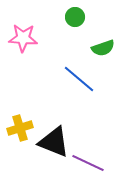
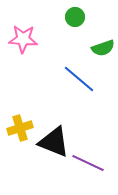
pink star: moved 1 px down
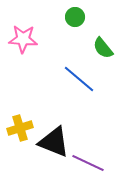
green semicircle: rotated 70 degrees clockwise
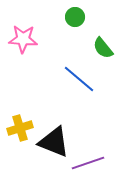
purple line: rotated 44 degrees counterclockwise
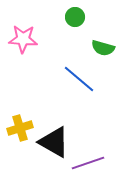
green semicircle: rotated 35 degrees counterclockwise
black triangle: rotated 8 degrees clockwise
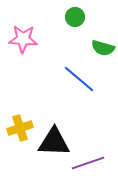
black triangle: rotated 28 degrees counterclockwise
